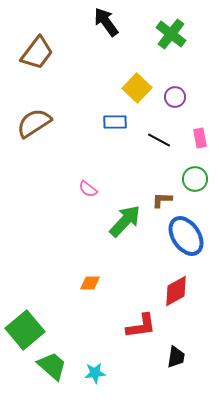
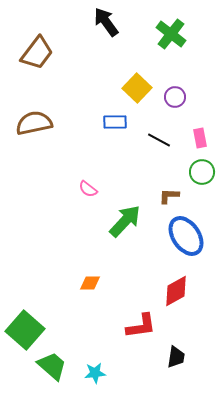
brown semicircle: rotated 21 degrees clockwise
green circle: moved 7 px right, 7 px up
brown L-shape: moved 7 px right, 4 px up
green square: rotated 9 degrees counterclockwise
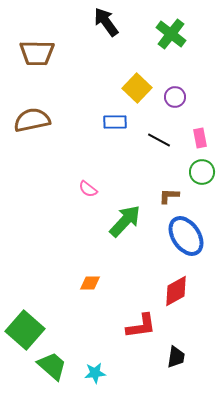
brown trapezoid: rotated 54 degrees clockwise
brown semicircle: moved 2 px left, 3 px up
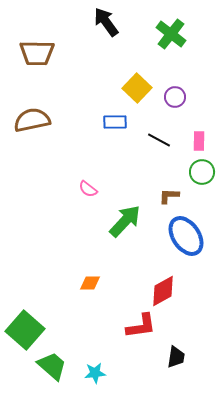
pink rectangle: moved 1 px left, 3 px down; rotated 12 degrees clockwise
red diamond: moved 13 px left
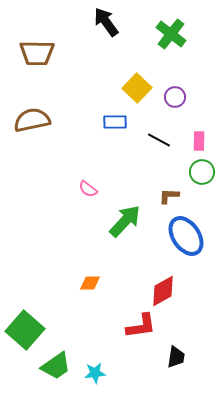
green trapezoid: moved 4 px right; rotated 104 degrees clockwise
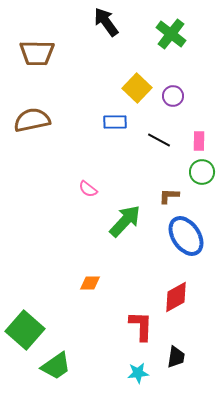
purple circle: moved 2 px left, 1 px up
red diamond: moved 13 px right, 6 px down
red L-shape: rotated 80 degrees counterclockwise
cyan star: moved 43 px right
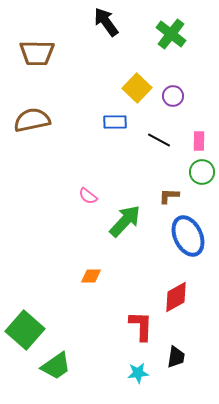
pink semicircle: moved 7 px down
blue ellipse: moved 2 px right; rotated 9 degrees clockwise
orange diamond: moved 1 px right, 7 px up
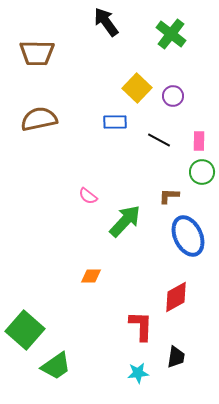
brown semicircle: moved 7 px right, 1 px up
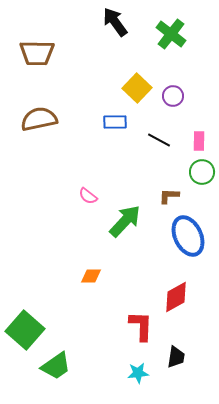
black arrow: moved 9 px right
